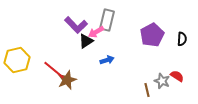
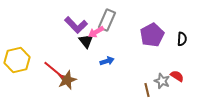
gray rectangle: rotated 10 degrees clockwise
black triangle: rotated 35 degrees counterclockwise
blue arrow: moved 1 px down
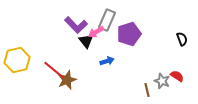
purple pentagon: moved 23 px left, 1 px up; rotated 10 degrees clockwise
black semicircle: rotated 24 degrees counterclockwise
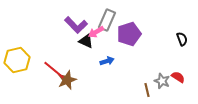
black triangle: rotated 28 degrees counterclockwise
red semicircle: moved 1 px right, 1 px down
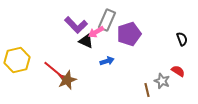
red semicircle: moved 6 px up
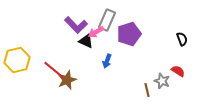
blue arrow: rotated 128 degrees clockwise
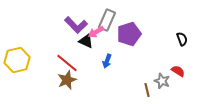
red line: moved 13 px right, 7 px up
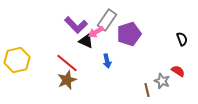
gray rectangle: rotated 10 degrees clockwise
blue arrow: rotated 32 degrees counterclockwise
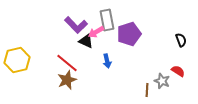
gray rectangle: rotated 45 degrees counterclockwise
black semicircle: moved 1 px left, 1 px down
brown line: rotated 16 degrees clockwise
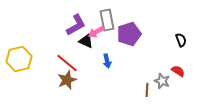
purple L-shape: rotated 75 degrees counterclockwise
yellow hexagon: moved 2 px right, 1 px up
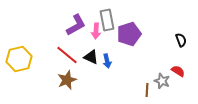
pink arrow: moved 1 px up; rotated 56 degrees counterclockwise
black triangle: moved 5 px right, 16 px down
red line: moved 8 px up
